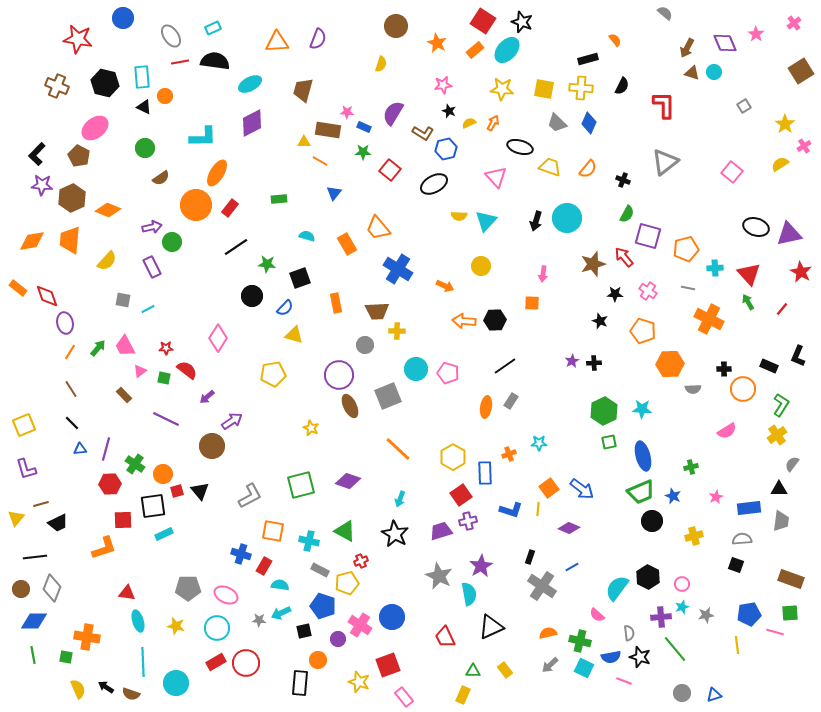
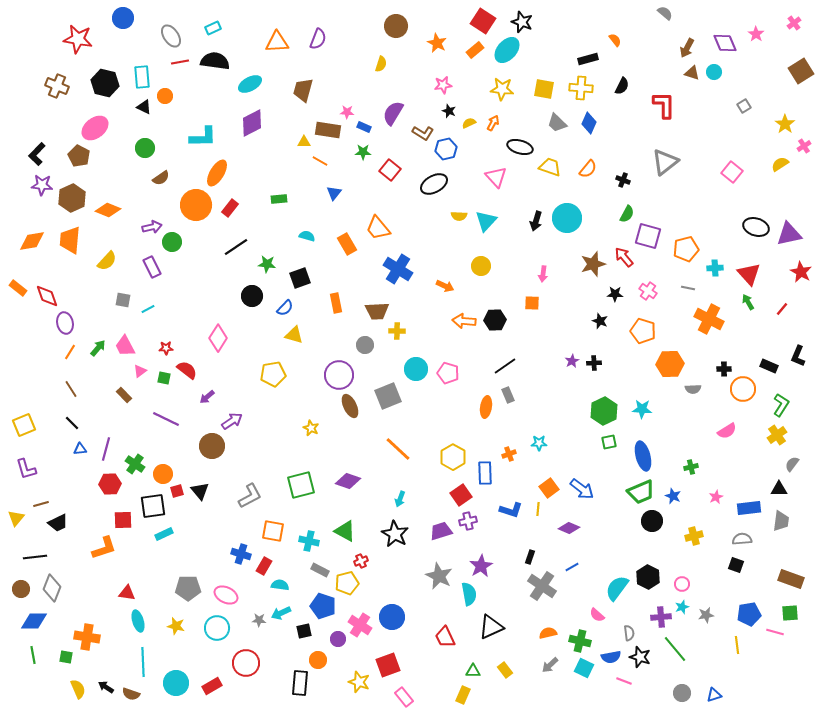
gray rectangle at (511, 401): moved 3 px left, 6 px up; rotated 56 degrees counterclockwise
red rectangle at (216, 662): moved 4 px left, 24 px down
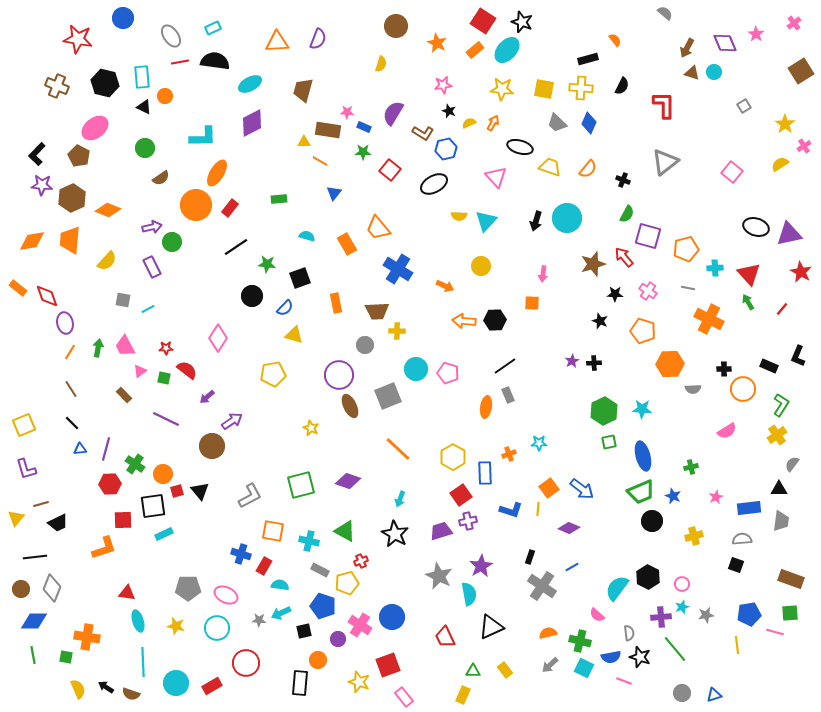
green arrow at (98, 348): rotated 30 degrees counterclockwise
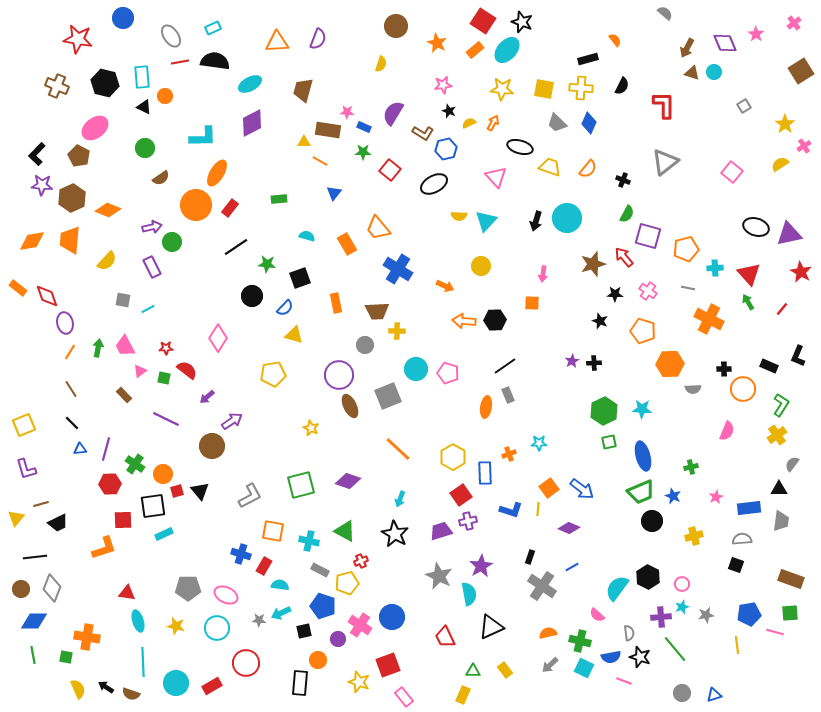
pink semicircle at (727, 431): rotated 36 degrees counterclockwise
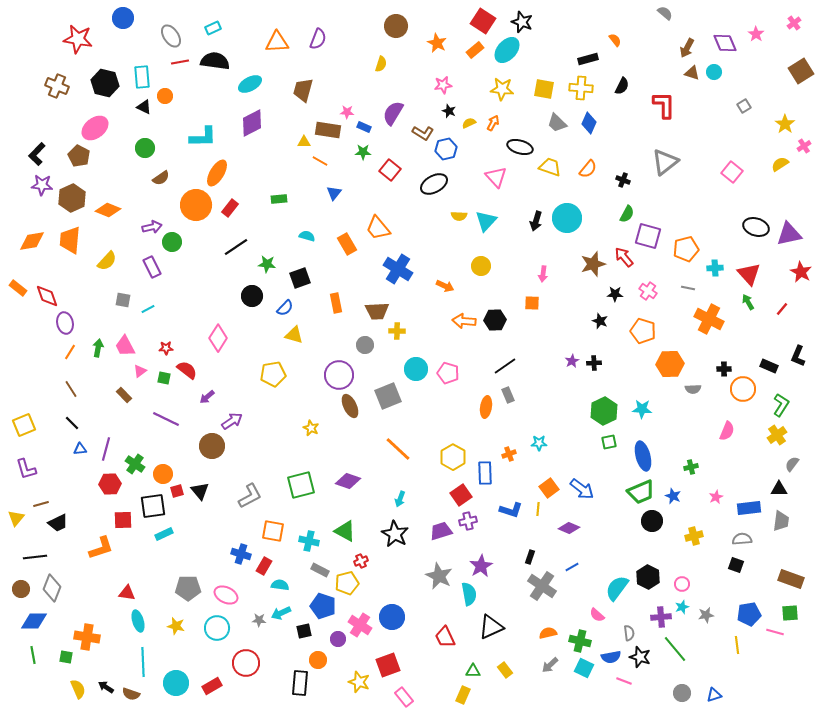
orange L-shape at (104, 548): moved 3 px left
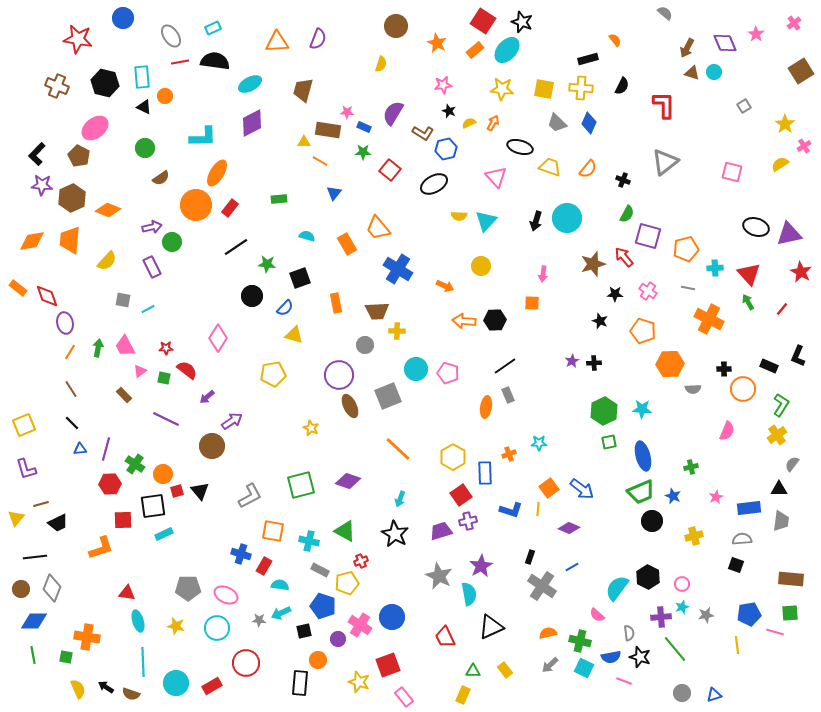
pink square at (732, 172): rotated 25 degrees counterclockwise
brown rectangle at (791, 579): rotated 15 degrees counterclockwise
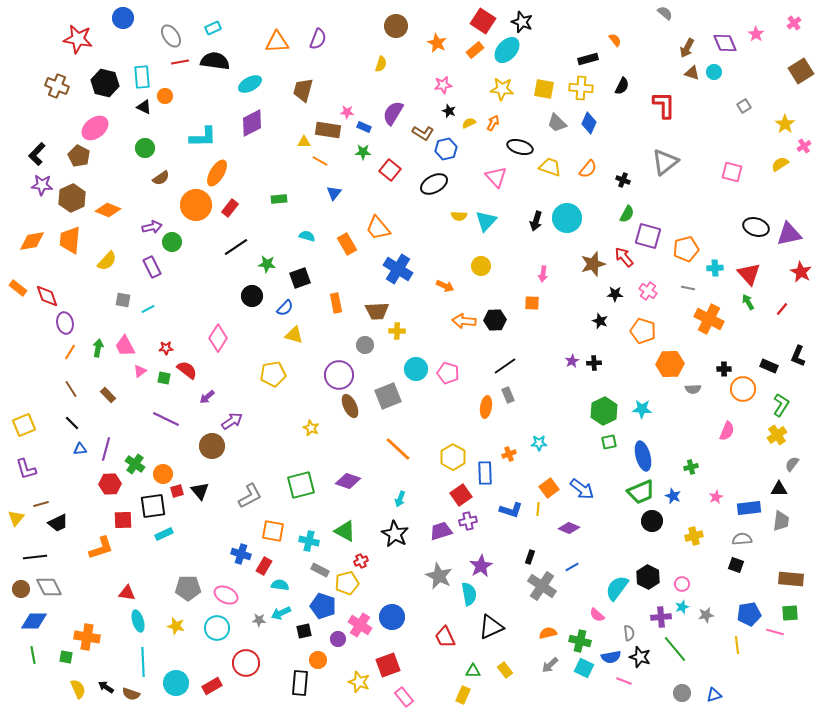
brown rectangle at (124, 395): moved 16 px left
gray diamond at (52, 588): moved 3 px left, 1 px up; rotated 48 degrees counterclockwise
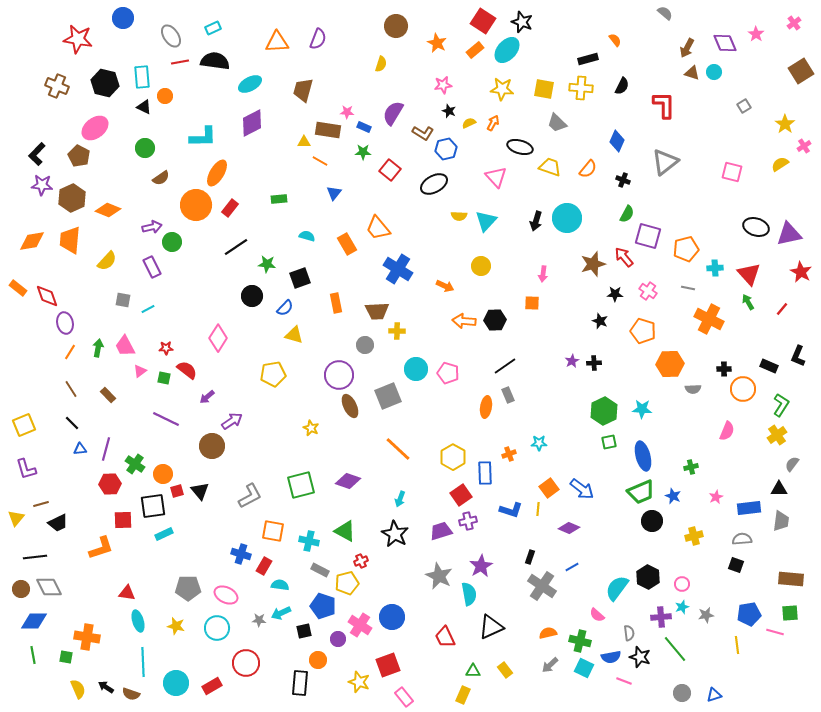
blue diamond at (589, 123): moved 28 px right, 18 px down
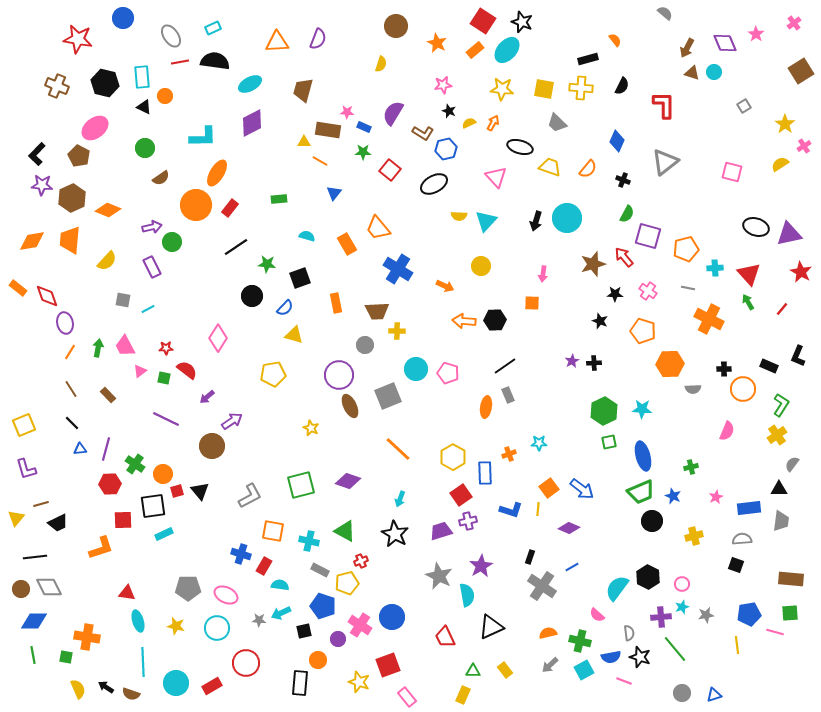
cyan semicircle at (469, 594): moved 2 px left, 1 px down
cyan square at (584, 668): moved 2 px down; rotated 36 degrees clockwise
pink rectangle at (404, 697): moved 3 px right
